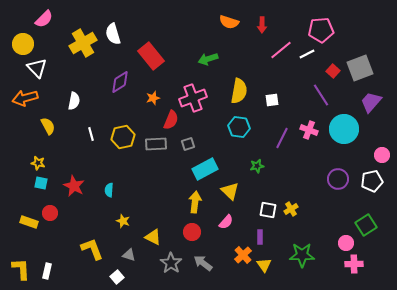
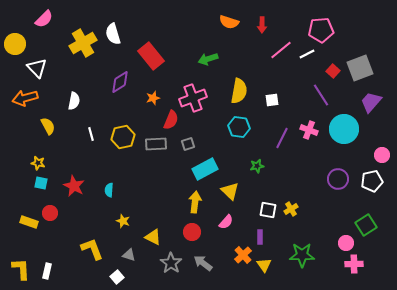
yellow circle at (23, 44): moved 8 px left
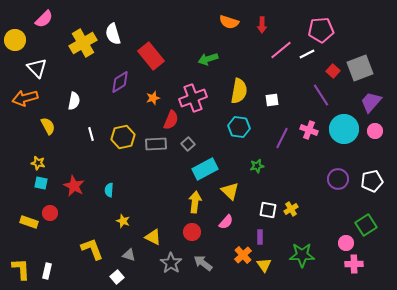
yellow circle at (15, 44): moved 4 px up
gray square at (188, 144): rotated 24 degrees counterclockwise
pink circle at (382, 155): moved 7 px left, 24 px up
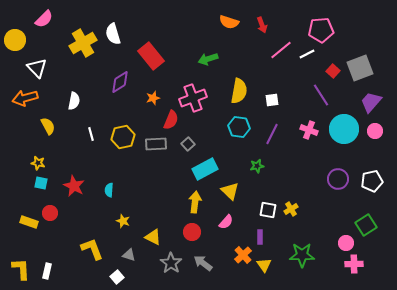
red arrow at (262, 25): rotated 21 degrees counterclockwise
purple line at (282, 138): moved 10 px left, 4 px up
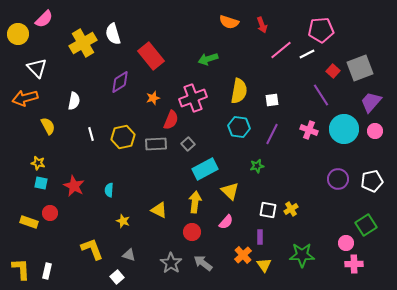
yellow circle at (15, 40): moved 3 px right, 6 px up
yellow triangle at (153, 237): moved 6 px right, 27 px up
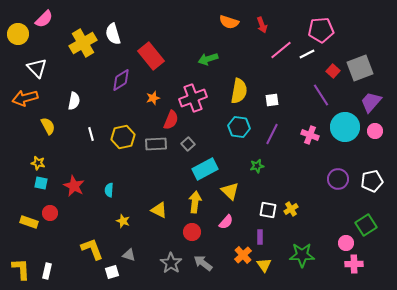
purple diamond at (120, 82): moved 1 px right, 2 px up
cyan circle at (344, 129): moved 1 px right, 2 px up
pink cross at (309, 130): moved 1 px right, 5 px down
white square at (117, 277): moved 5 px left, 5 px up; rotated 24 degrees clockwise
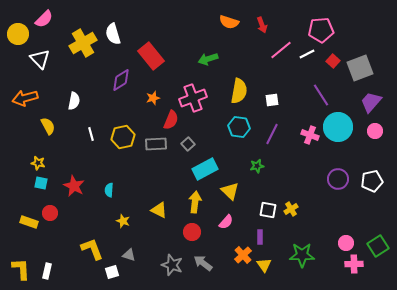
white triangle at (37, 68): moved 3 px right, 9 px up
red square at (333, 71): moved 10 px up
cyan circle at (345, 127): moved 7 px left
green square at (366, 225): moved 12 px right, 21 px down
gray star at (171, 263): moved 1 px right, 2 px down; rotated 15 degrees counterclockwise
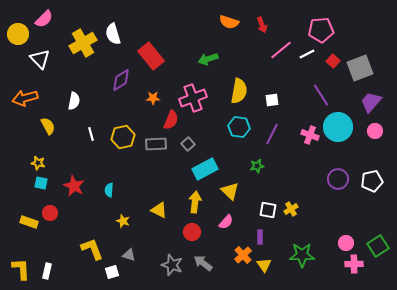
orange star at (153, 98): rotated 16 degrees clockwise
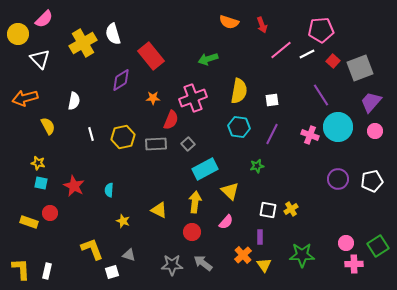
gray star at (172, 265): rotated 20 degrees counterclockwise
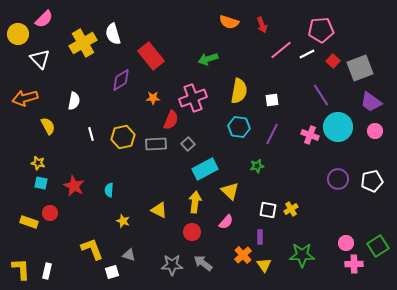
purple trapezoid at (371, 102): rotated 95 degrees counterclockwise
